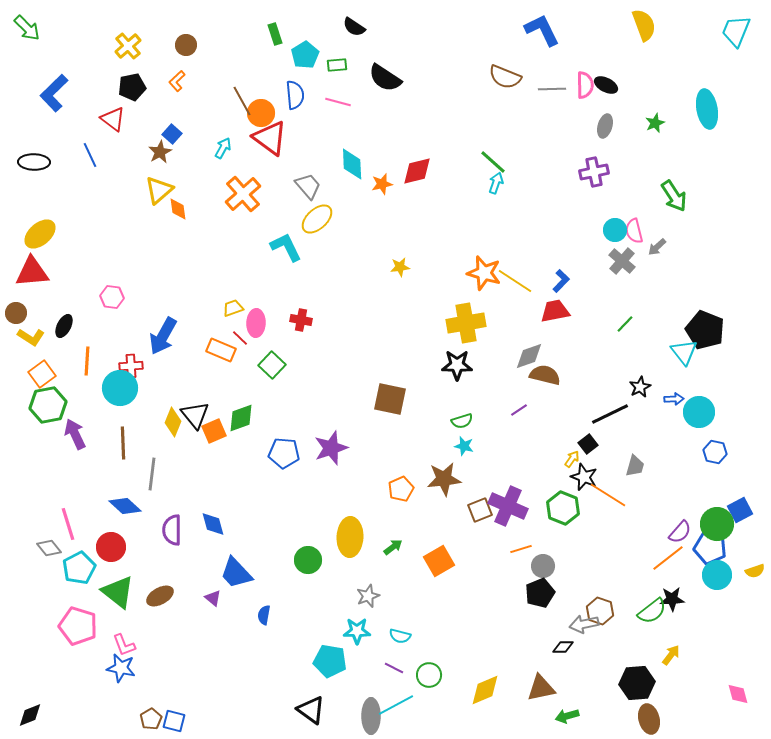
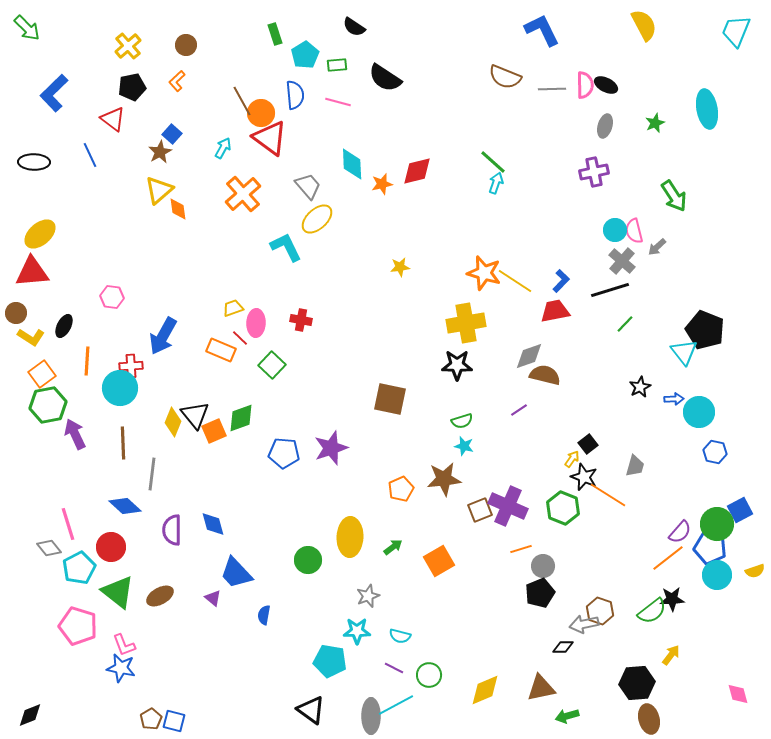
yellow semicircle at (644, 25): rotated 8 degrees counterclockwise
black line at (610, 414): moved 124 px up; rotated 9 degrees clockwise
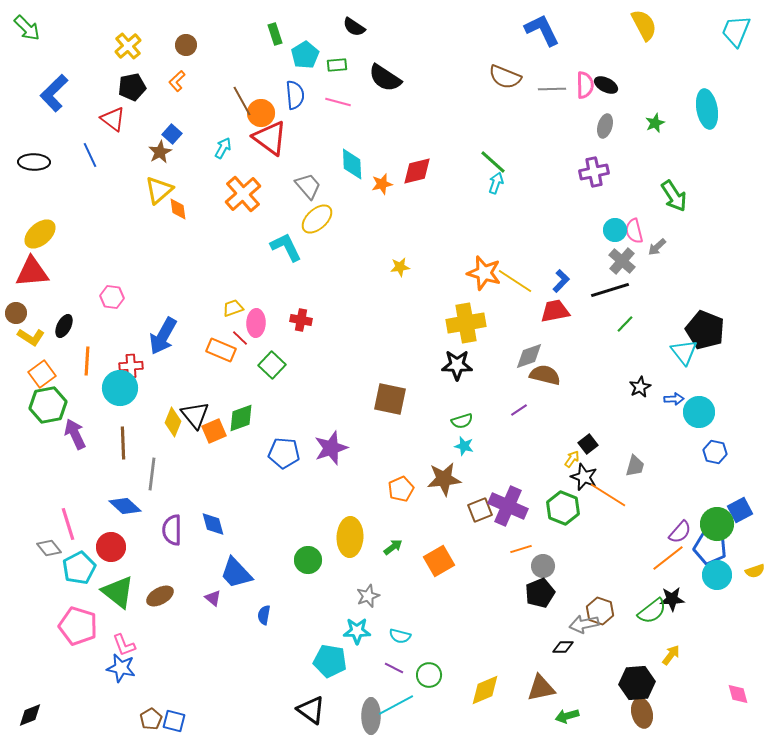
brown ellipse at (649, 719): moved 7 px left, 6 px up
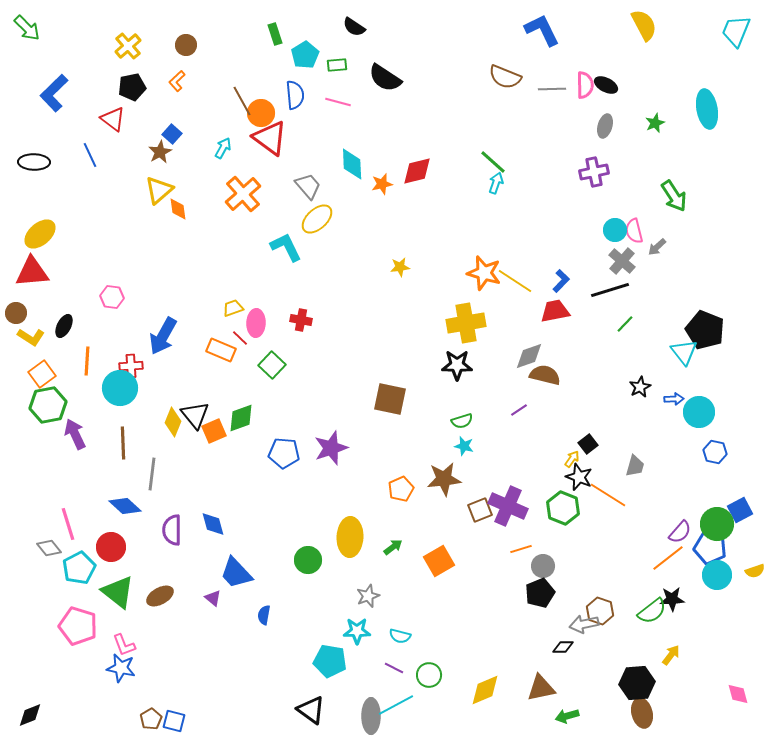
black star at (584, 477): moved 5 px left
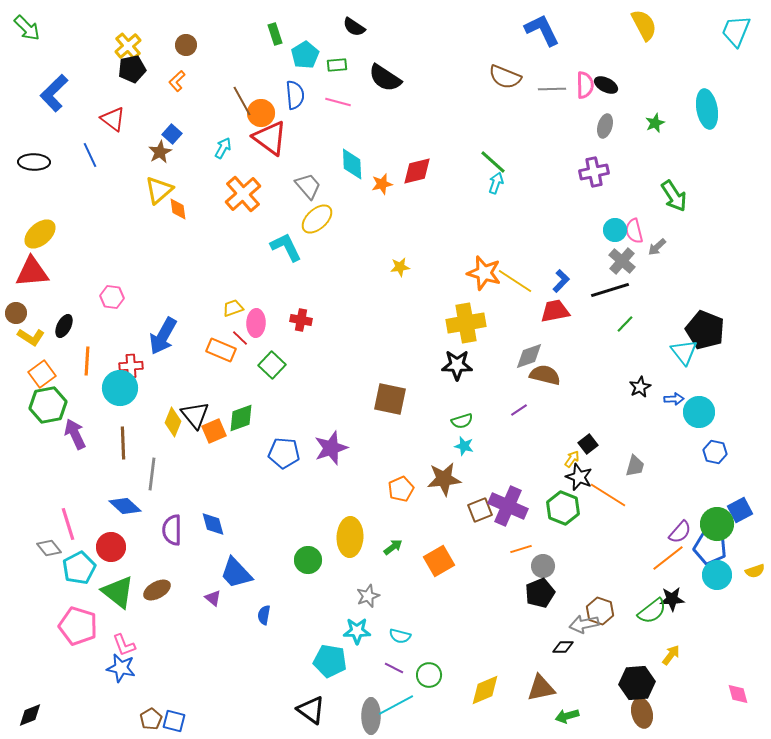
black pentagon at (132, 87): moved 18 px up
brown ellipse at (160, 596): moved 3 px left, 6 px up
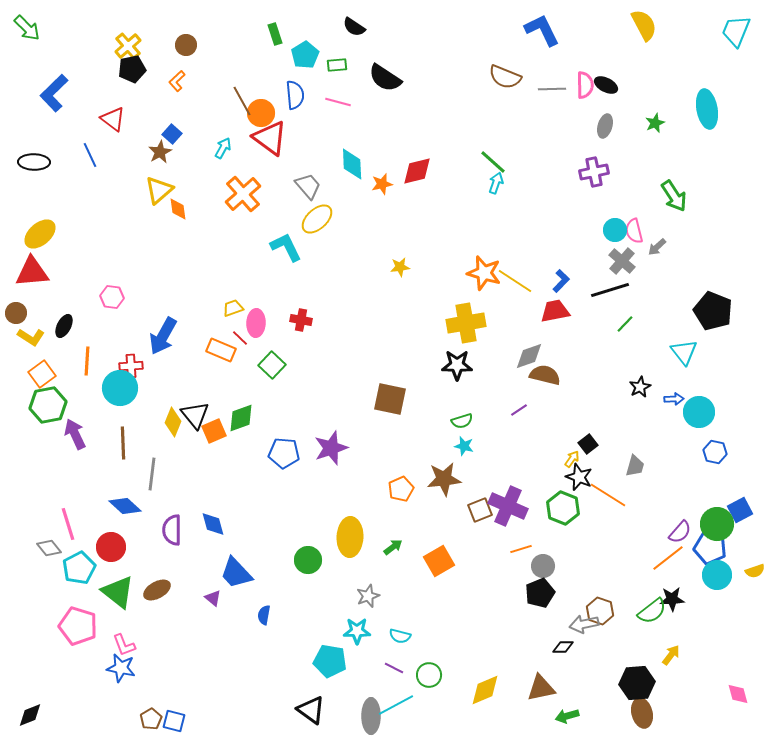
black pentagon at (705, 330): moved 8 px right, 19 px up
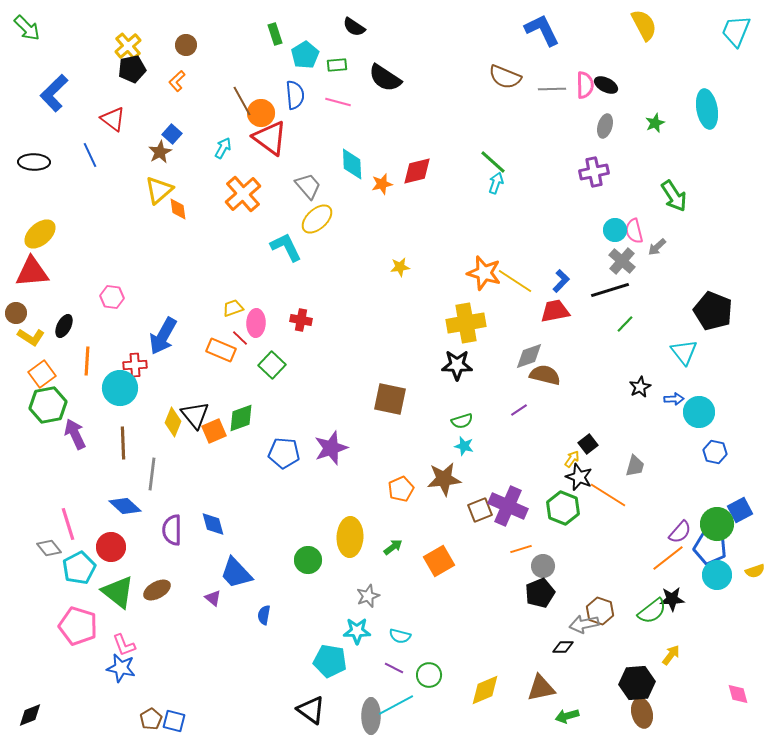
red cross at (131, 366): moved 4 px right, 1 px up
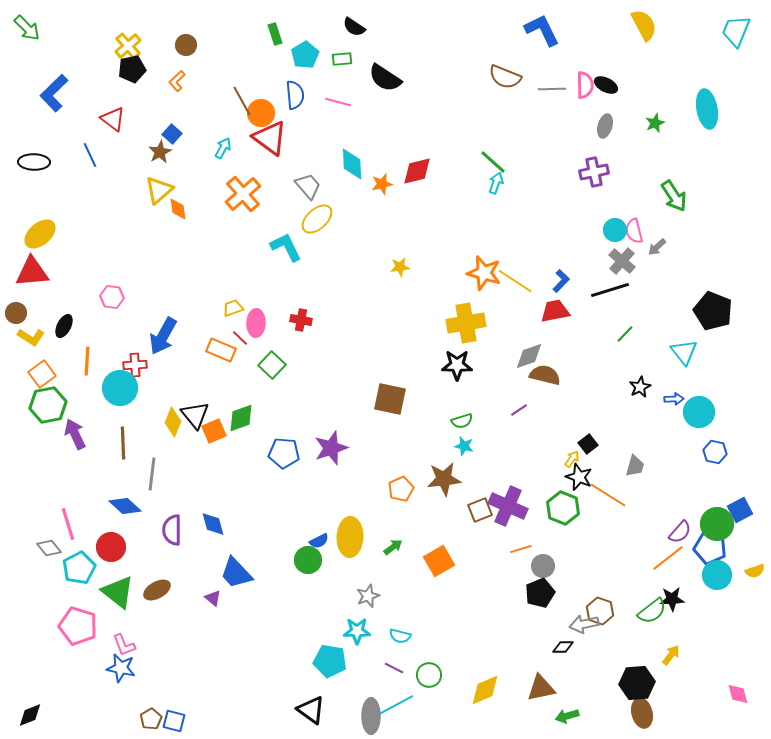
green rectangle at (337, 65): moved 5 px right, 6 px up
green line at (625, 324): moved 10 px down
blue semicircle at (264, 615): moved 55 px right, 74 px up; rotated 126 degrees counterclockwise
